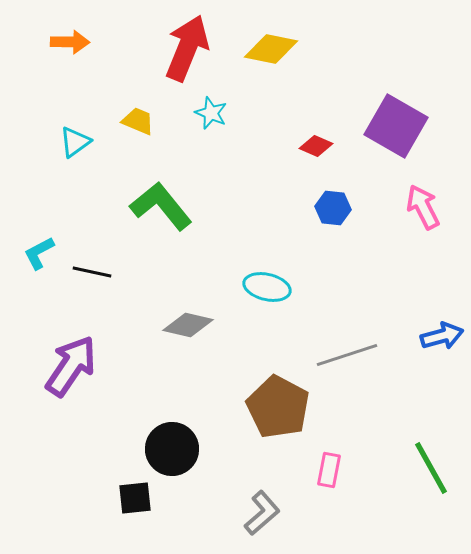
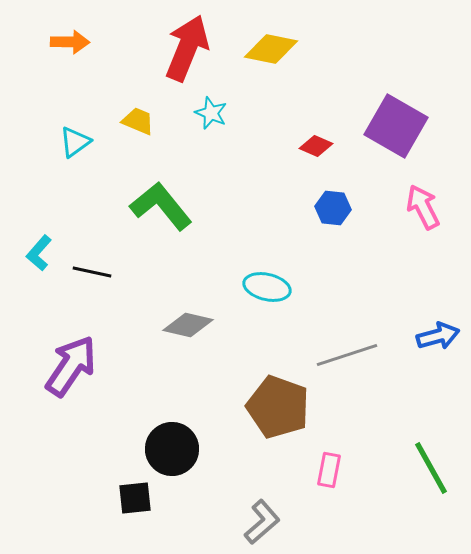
cyan L-shape: rotated 21 degrees counterclockwise
blue arrow: moved 4 px left
brown pentagon: rotated 8 degrees counterclockwise
gray L-shape: moved 9 px down
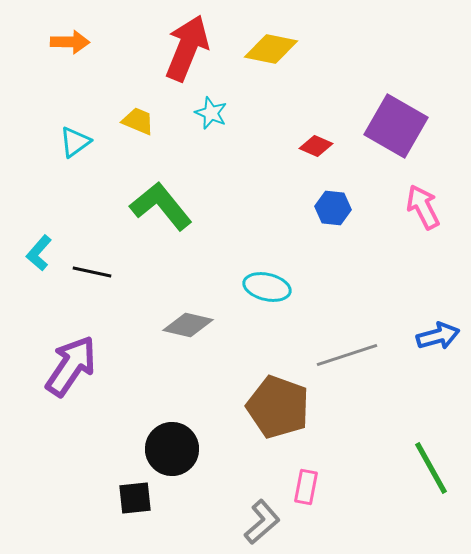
pink rectangle: moved 23 px left, 17 px down
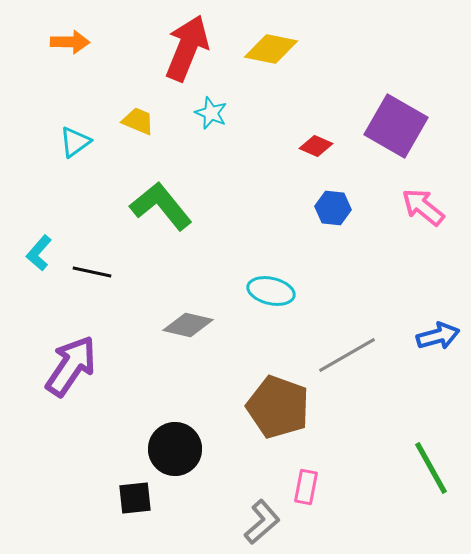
pink arrow: rotated 24 degrees counterclockwise
cyan ellipse: moved 4 px right, 4 px down
gray line: rotated 12 degrees counterclockwise
black circle: moved 3 px right
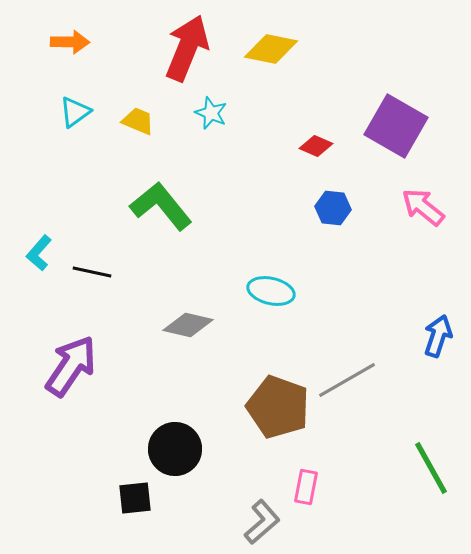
cyan triangle: moved 30 px up
blue arrow: rotated 57 degrees counterclockwise
gray line: moved 25 px down
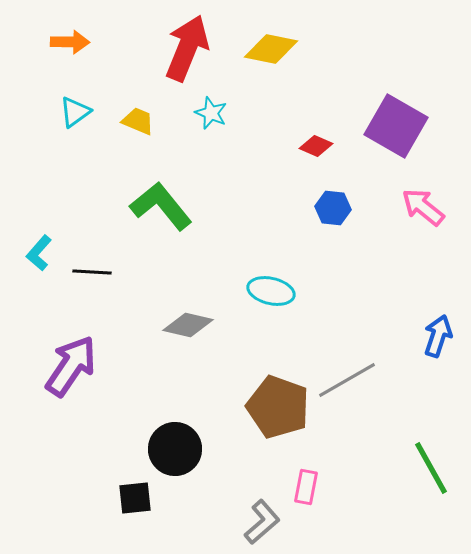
black line: rotated 9 degrees counterclockwise
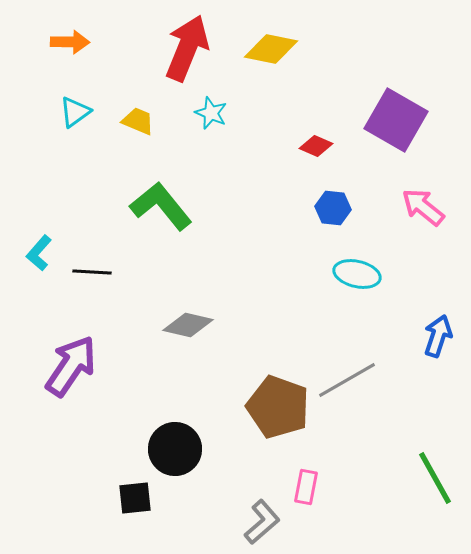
purple square: moved 6 px up
cyan ellipse: moved 86 px right, 17 px up
green line: moved 4 px right, 10 px down
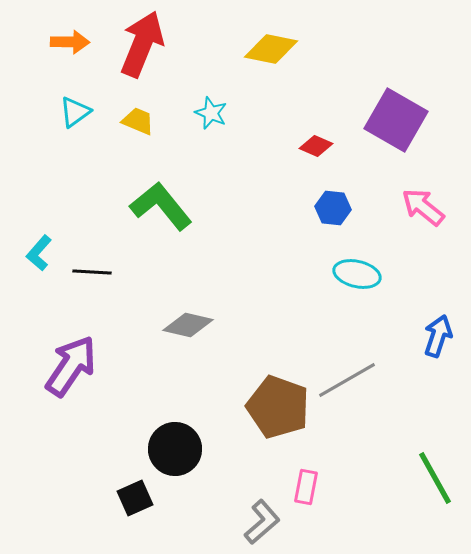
red arrow: moved 45 px left, 4 px up
black square: rotated 18 degrees counterclockwise
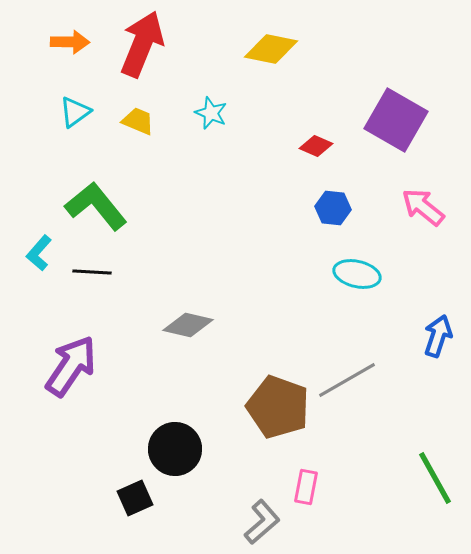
green L-shape: moved 65 px left
